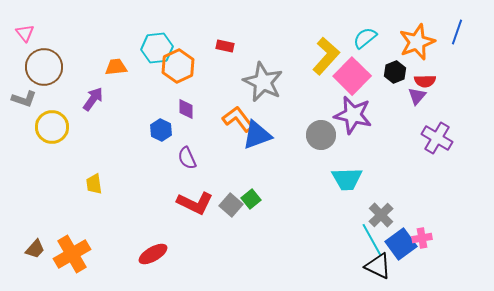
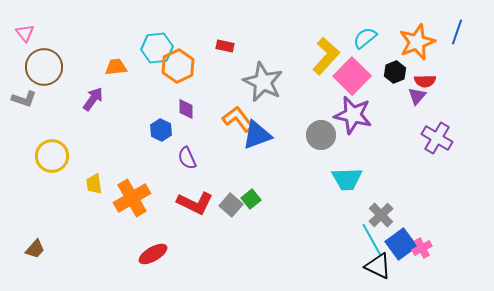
yellow circle: moved 29 px down
pink cross: moved 10 px down; rotated 18 degrees counterclockwise
orange cross: moved 60 px right, 56 px up
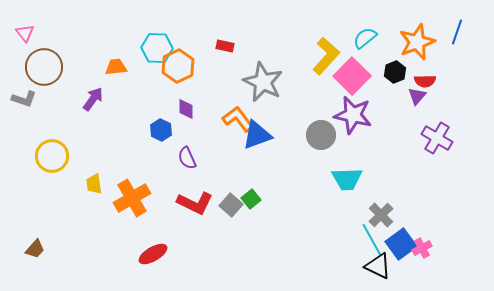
cyan hexagon: rotated 8 degrees clockwise
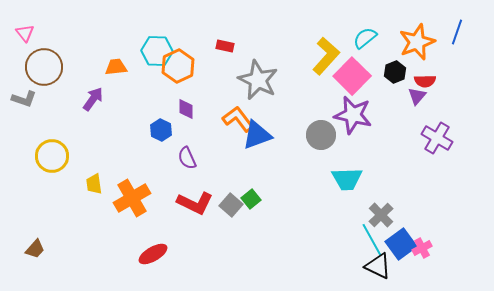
cyan hexagon: moved 3 px down
gray star: moved 5 px left, 2 px up
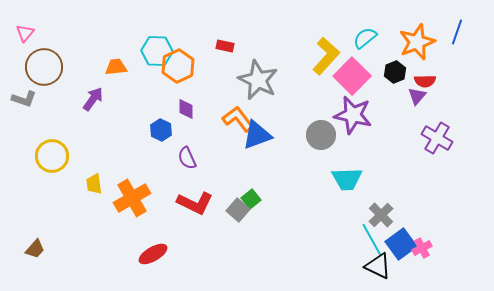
pink triangle: rotated 18 degrees clockwise
gray square: moved 7 px right, 5 px down
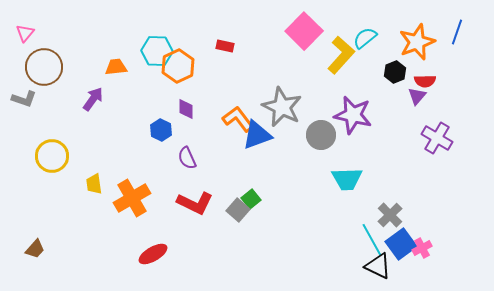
yellow L-shape: moved 15 px right, 1 px up
pink square: moved 48 px left, 45 px up
gray star: moved 24 px right, 27 px down
gray cross: moved 9 px right
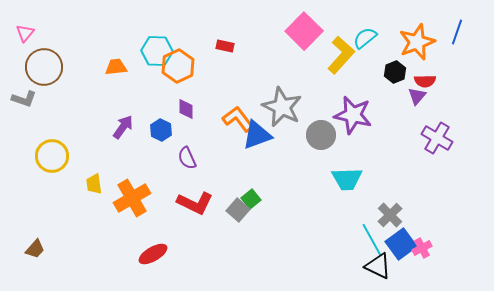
purple arrow: moved 30 px right, 28 px down
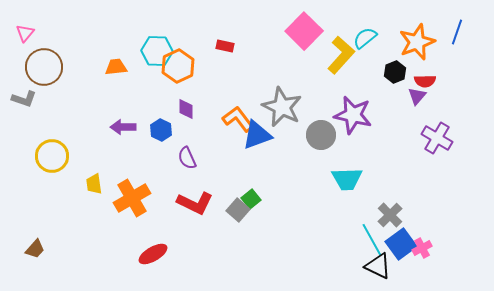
purple arrow: rotated 125 degrees counterclockwise
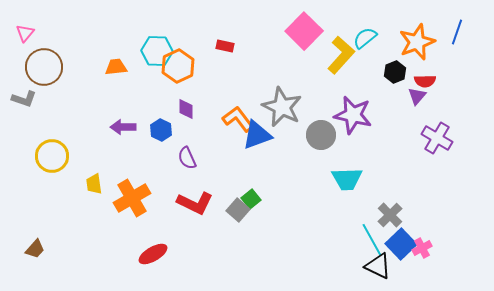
blue square: rotated 8 degrees counterclockwise
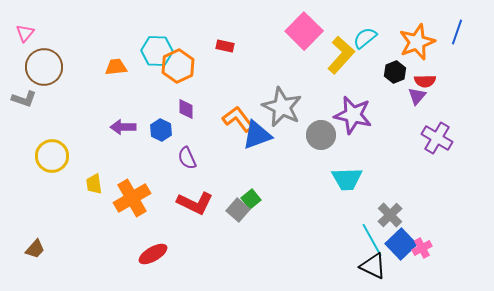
black triangle: moved 5 px left
